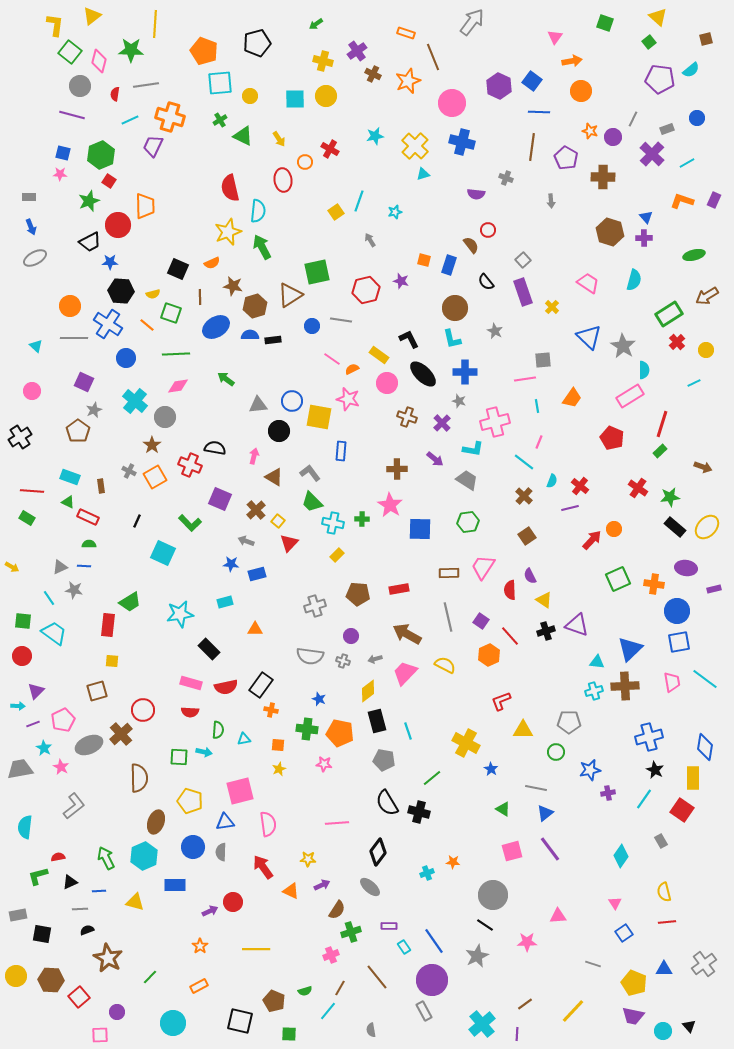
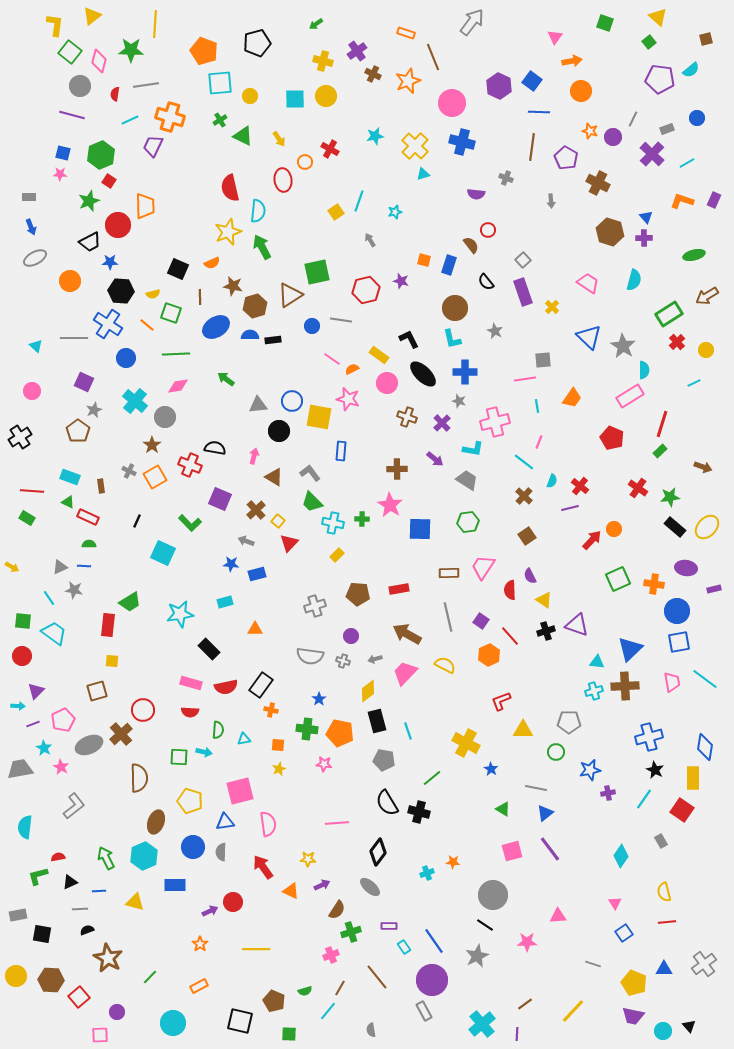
brown cross at (603, 177): moved 5 px left, 6 px down; rotated 25 degrees clockwise
orange circle at (70, 306): moved 25 px up
blue star at (319, 699): rotated 16 degrees clockwise
orange star at (200, 946): moved 2 px up
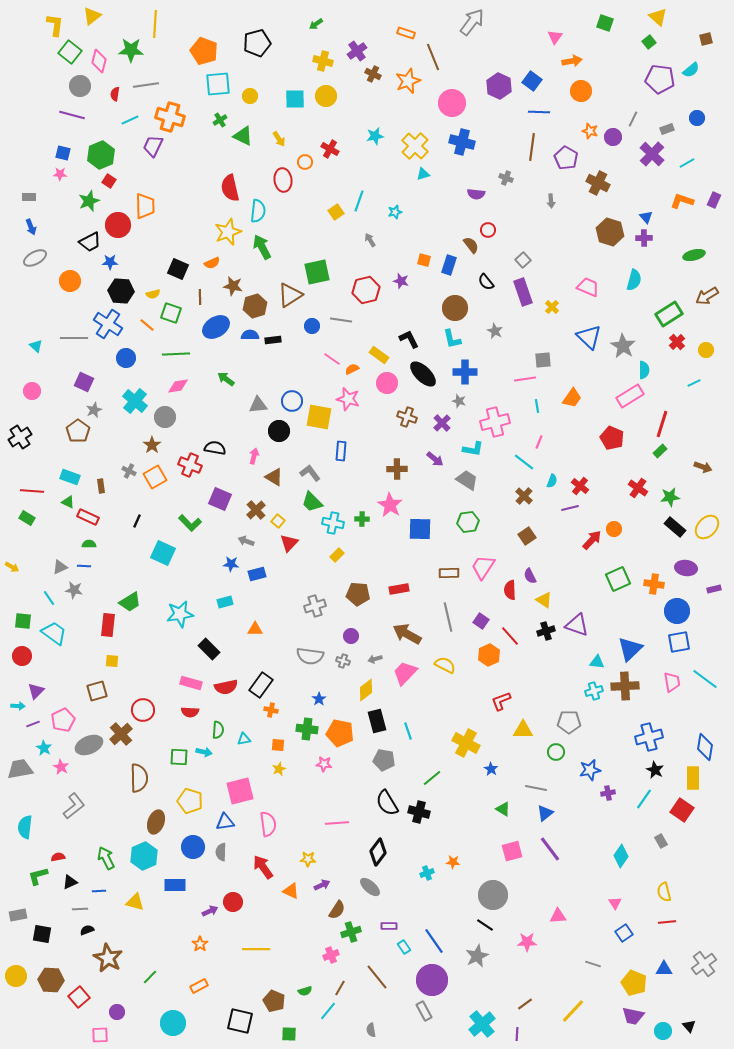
cyan square at (220, 83): moved 2 px left, 1 px down
pink trapezoid at (588, 283): moved 4 px down; rotated 10 degrees counterclockwise
yellow diamond at (368, 691): moved 2 px left, 1 px up
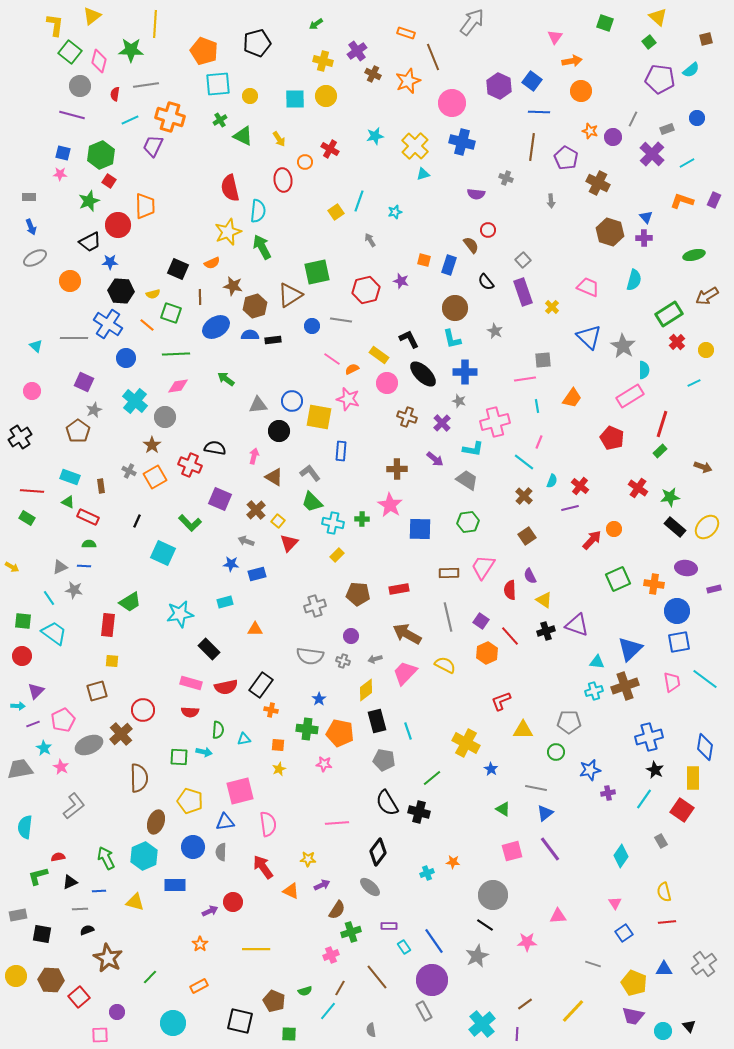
orange hexagon at (489, 655): moved 2 px left, 2 px up
brown cross at (625, 686): rotated 16 degrees counterclockwise
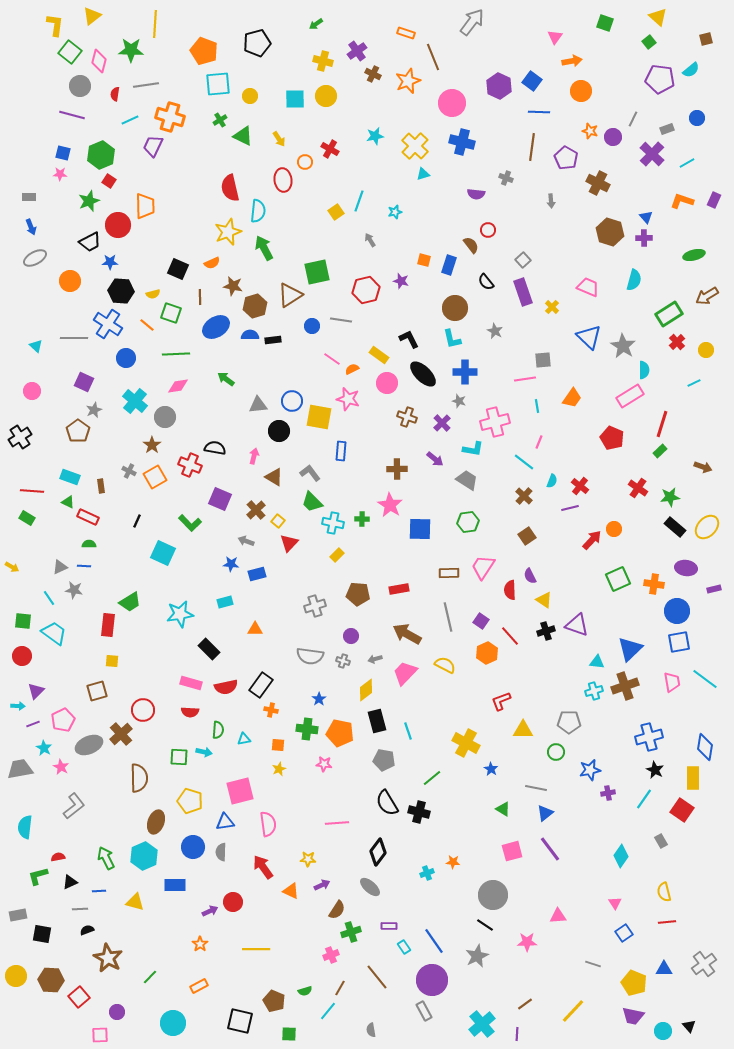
green arrow at (262, 247): moved 2 px right, 1 px down
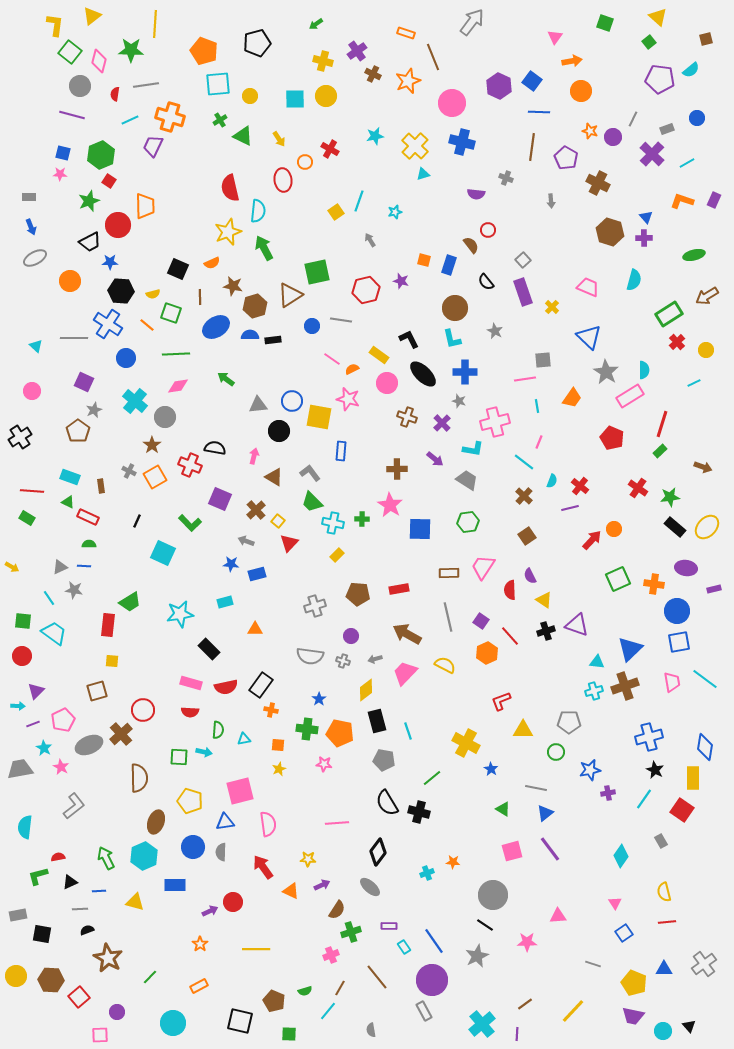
gray star at (623, 346): moved 17 px left, 26 px down
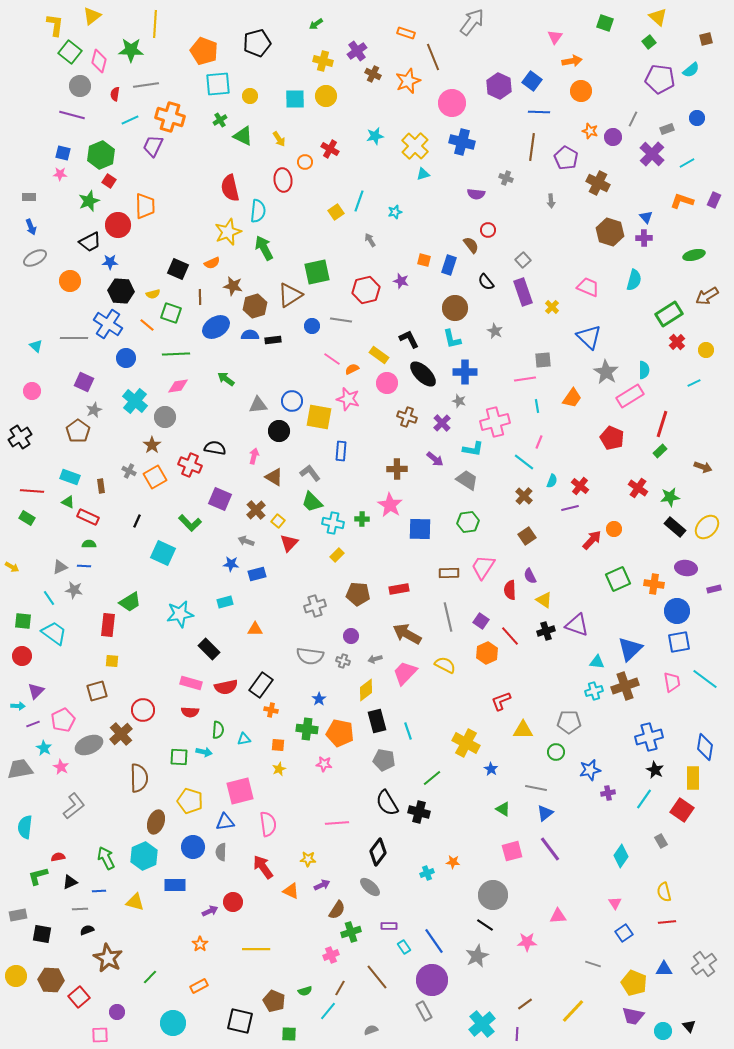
gray semicircle at (371, 1030): rotated 80 degrees clockwise
